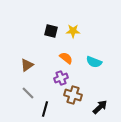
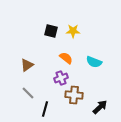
brown cross: moved 1 px right; rotated 12 degrees counterclockwise
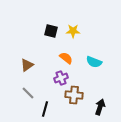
black arrow: rotated 28 degrees counterclockwise
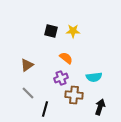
cyan semicircle: moved 15 px down; rotated 28 degrees counterclockwise
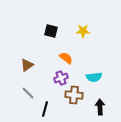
yellow star: moved 10 px right
black arrow: rotated 21 degrees counterclockwise
